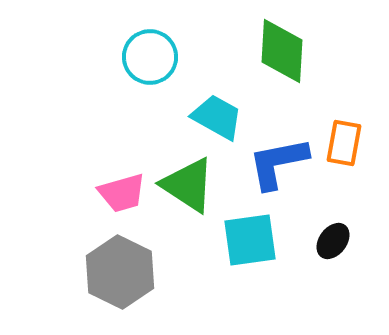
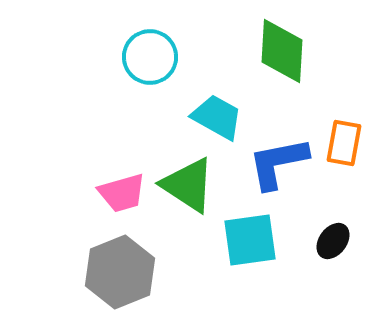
gray hexagon: rotated 12 degrees clockwise
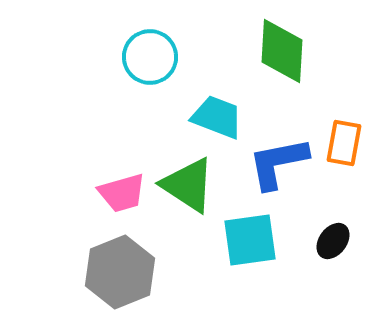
cyan trapezoid: rotated 8 degrees counterclockwise
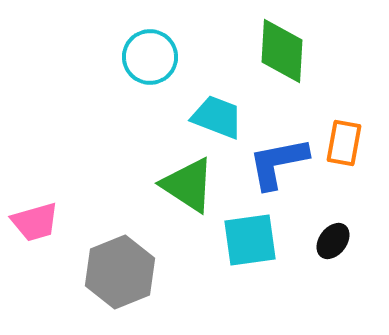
pink trapezoid: moved 87 px left, 29 px down
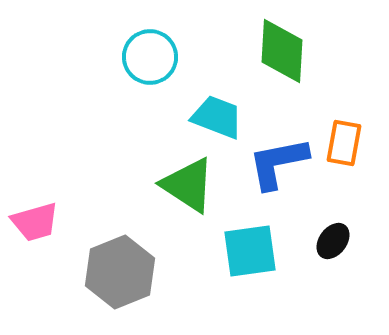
cyan square: moved 11 px down
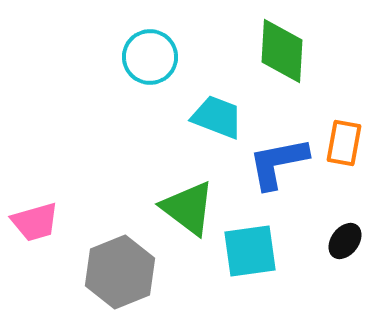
green triangle: moved 23 px down; rotated 4 degrees clockwise
black ellipse: moved 12 px right
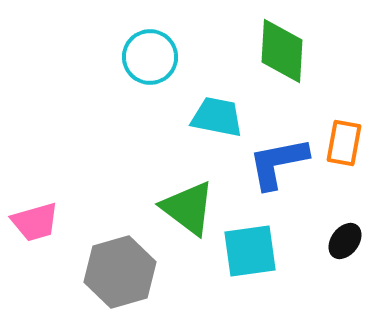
cyan trapezoid: rotated 10 degrees counterclockwise
gray hexagon: rotated 6 degrees clockwise
